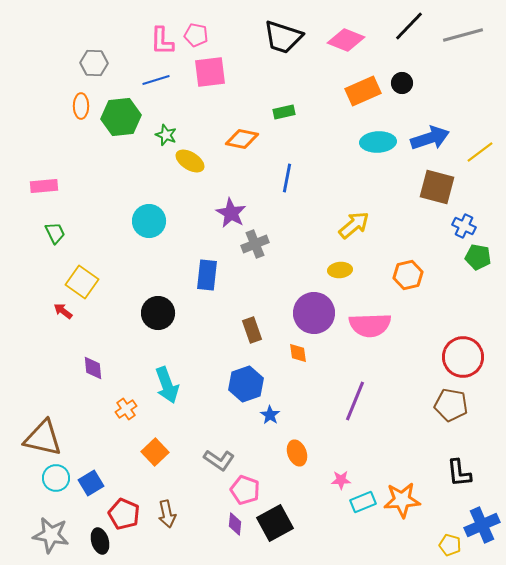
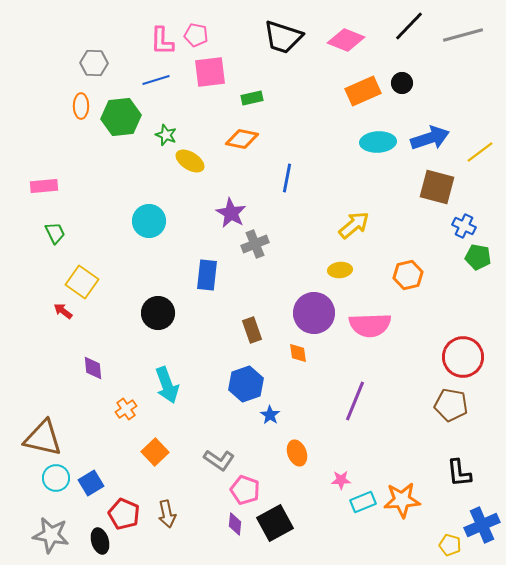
green rectangle at (284, 112): moved 32 px left, 14 px up
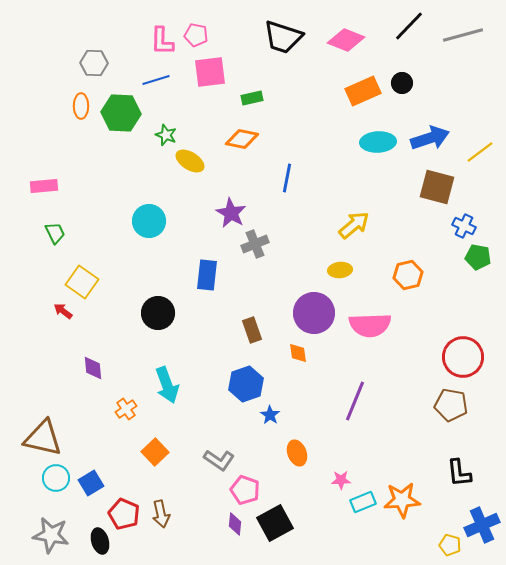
green hexagon at (121, 117): moved 4 px up; rotated 9 degrees clockwise
brown arrow at (167, 514): moved 6 px left
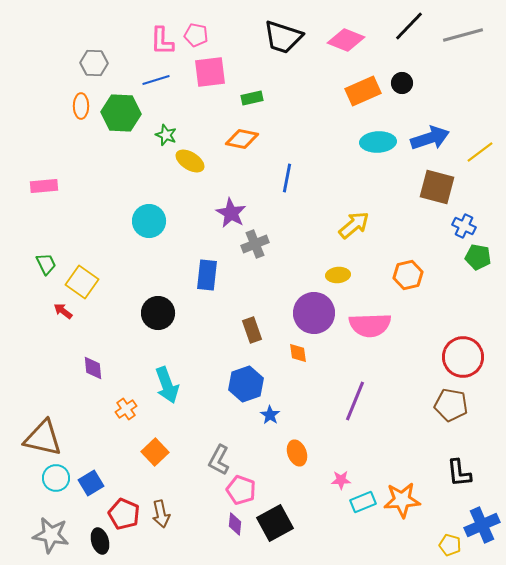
green trapezoid at (55, 233): moved 9 px left, 31 px down
yellow ellipse at (340, 270): moved 2 px left, 5 px down
gray L-shape at (219, 460): rotated 84 degrees clockwise
pink pentagon at (245, 490): moved 4 px left
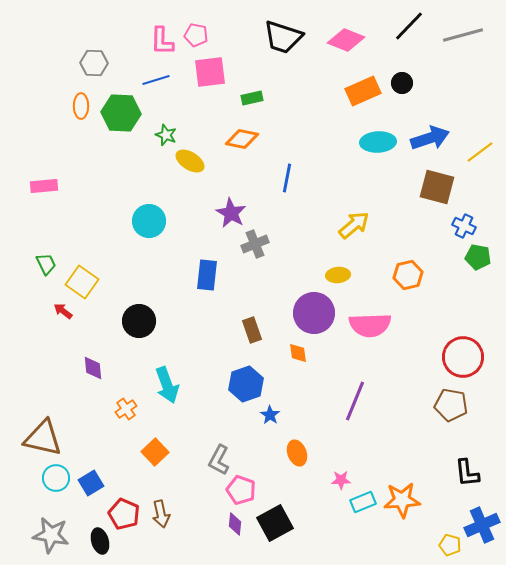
black circle at (158, 313): moved 19 px left, 8 px down
black L-shape at (459, 473): moved 8 px right
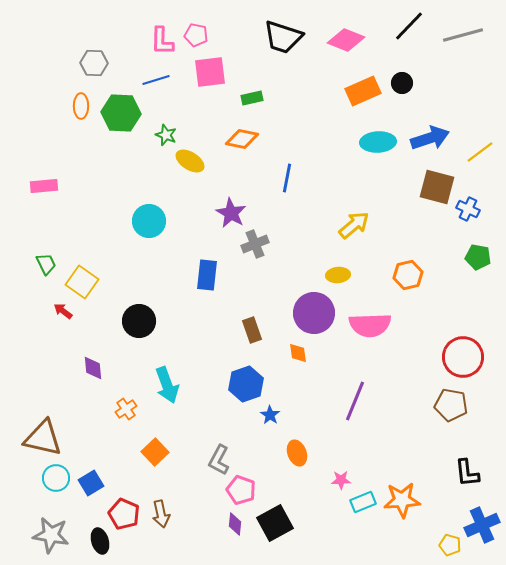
blue cross at (464, 226): moved 4 px right, 17 px up
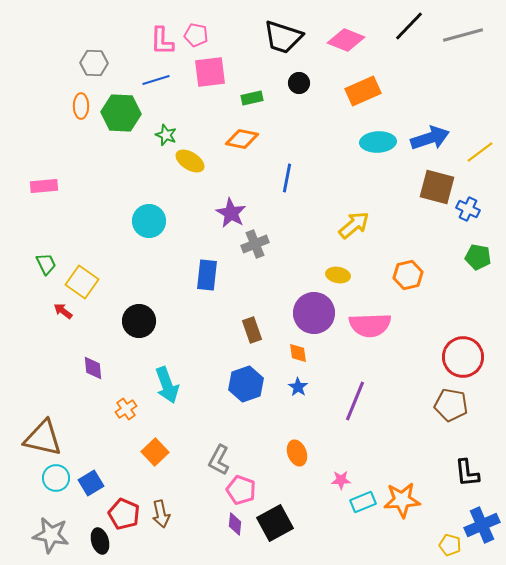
black circle at (402, 83): moved 103 px left
yellow ellipse at (338, 275): rotated 15 degrees clockwise
blue star at (270, 415): moved 28 px right, 28 px up
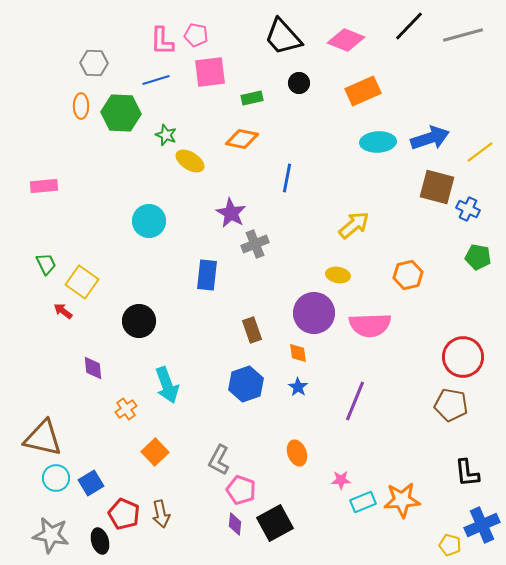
black trapezoid at (283, 37): rotated 30 degrees clockwise
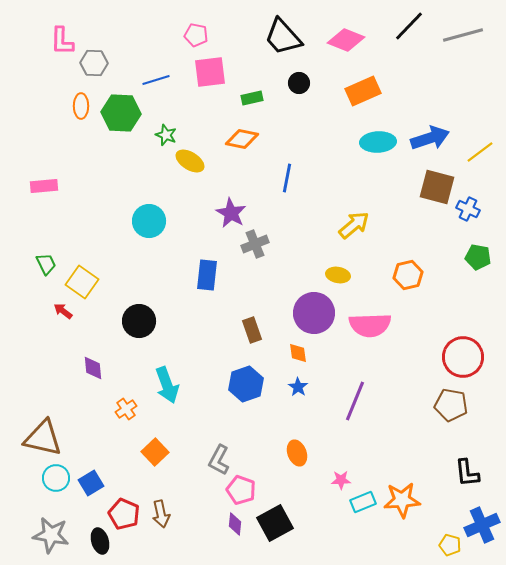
pink L-shape at (162, 41): moved 100 px left
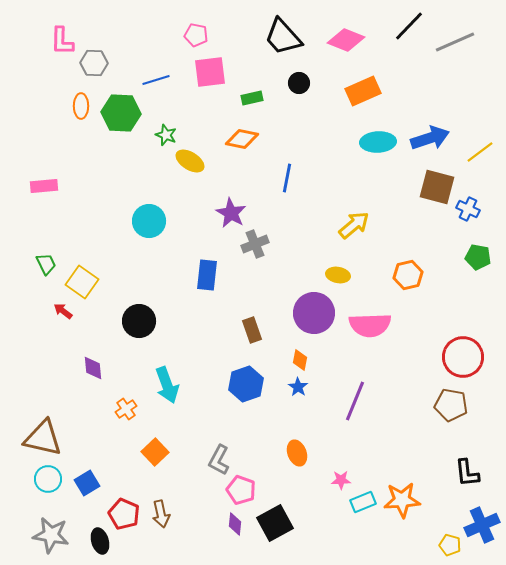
gray line at (463, 35): moved 8 px left, 7 px down; rotated 9 degrees counterclockwise
orange diamond at (298, 353): moved 2 px right, 7 px down; rotated 20 degrees clockwise
cyan circle at (56, 478): moved 8 px left, 1 px down
blue square at (91, 483): moved 4 px left
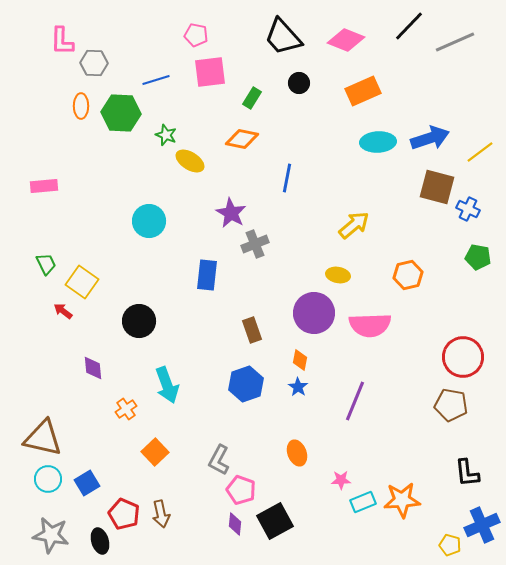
green rectangle at (252, 98): rotated 45 degrees counterclockwise
black square at (275, 523): moved 2 px up
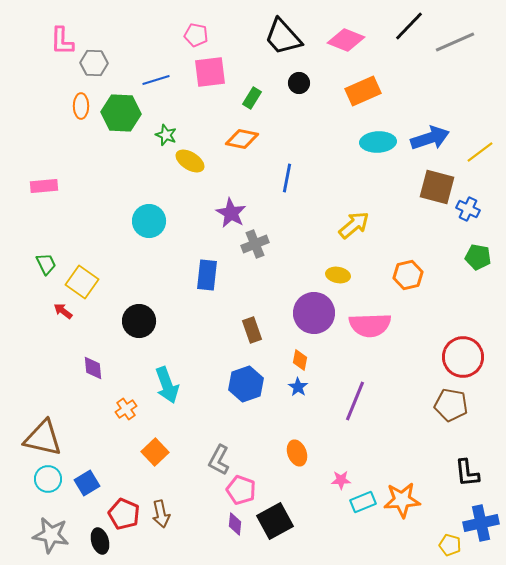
blue cross at (482, 525): moved 1 px left, 2 px up; rotated 12 degrees clockwise
